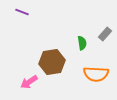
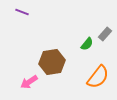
green semicircle: moved 5 px right, 1 px down; rotated 48 degrees clockwise
orange semicircle: moved 2 px right, 3 px down; rotated 55 degrees counterclockwise
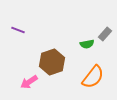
purple line: moved 4 px left, 18 px down
green semicircle: rotated 40 degrees clockwise
brown hexagon: rotated 10 degrees counterclockwise
orange semicircle: moved 5 px left
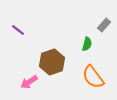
purple line: rotated 16 degrees clockwise
gray rectangle: moved 1 px left, 9 px up
green semicircle: rotated 64 degrees counterclockwise
orange semicircle: rotated 105 degrees clockwise
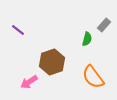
green semicircle: moved 5 px up
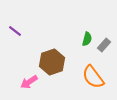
gray rectangle: moved 20 px down
purple line: moved 3 px left, 1 px down
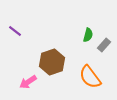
green semicircle: moved 1 px right, 4 px up
orange semicircle: moved 3 px left
pink arrow: moved 1 px left
